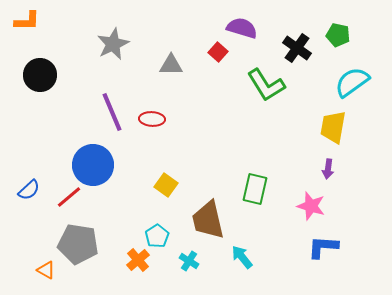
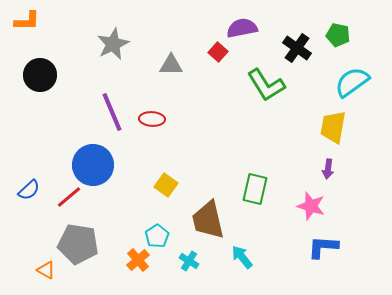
purple semicircle: rotated 28 degrees counterclockwise
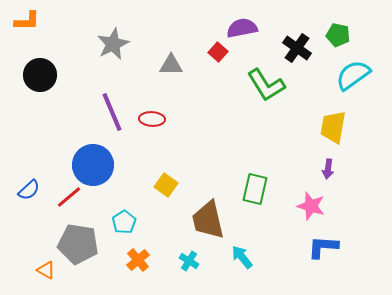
cyan semicircle: moved 1 px right, 7 px up
cyan pentagon: moved 33 px left, 14 px up
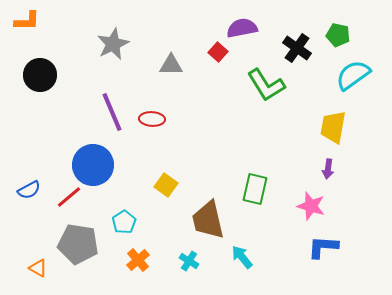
blue semicircle: rotated 15 degrees clockwise
orange triangle: moved 8 px left, 2 px up
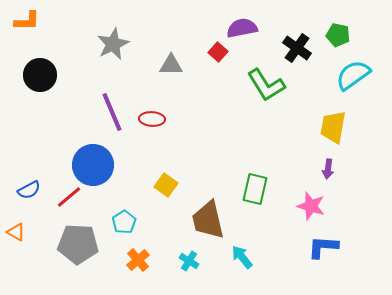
gray pentagon: rotated 6 degrees counterclockwise
orange triangle: moved 22 px left, 36 px up
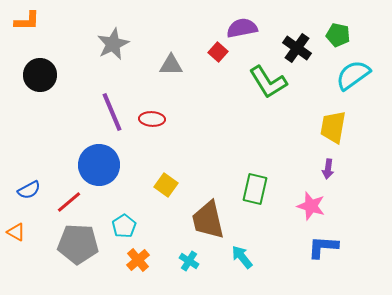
green L-shape: moved 2 px right, 3 px up
blue circle: moved 6 px right
red line: moved 5 px down
cyan pentagon: moved 4 px down
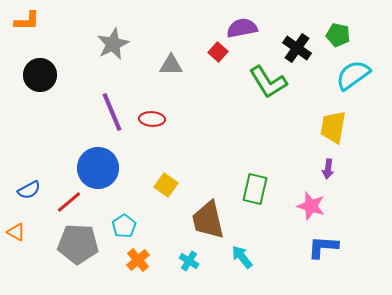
blue circle: moved 1 px left, 3 px down
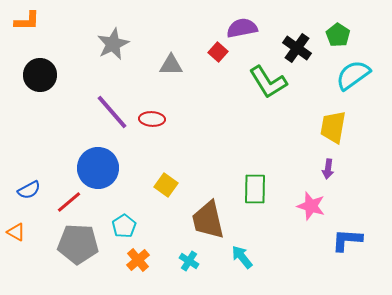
green pentagon: rotated 20 degrees clockwise
purple line: rotated 18 degrees counterclockwise
green rectangle: rotated 12 degrees counterclockwise
blue L-shape: moved 24 px right, 7 px up
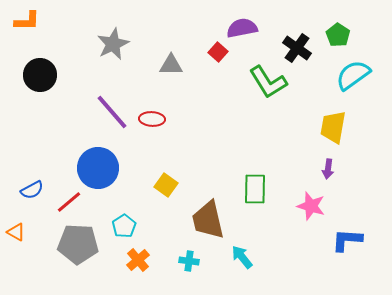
blue semicircle: moved 3 px right
cyan cross: rotated 24 degrees counterclockwise
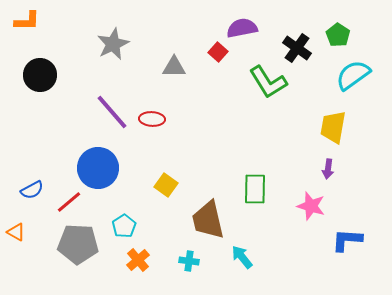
gray triangle: moved 3 px right, 2 px down
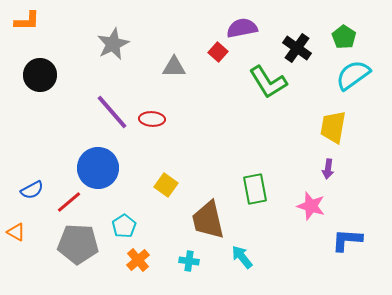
green pentagon: moved 6 px right, 2 px down
green rectangle: rotated 12 degrees counterclockwise
